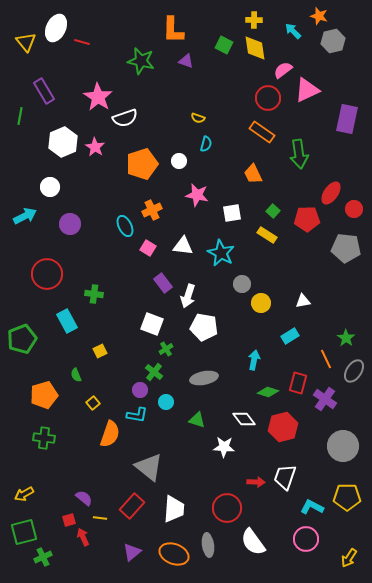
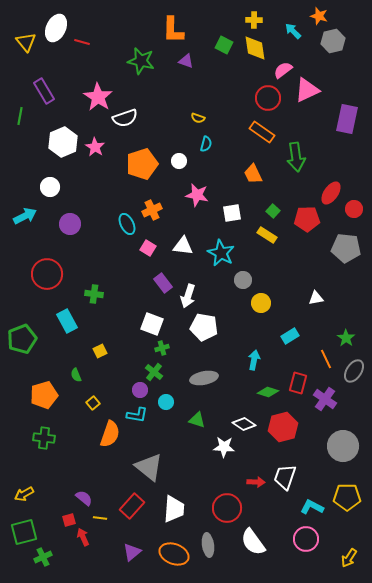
green arrow at (299, 154): moved 3 px left, 3 px down
cyan ellipse at (125, 226): moved 2 px right, 2 px up
gray circle at (242, 284): moved 1 px right, 4 px up
white triangle at (303, 301): moved 13 px right, 3 px up
green cross at (166, 349): moved 4 px left, 1 px up; rotated 16 degrees clockwise
white diamond at (244, 419): moved 5 px down; rotated 20 degrees counterclockwise
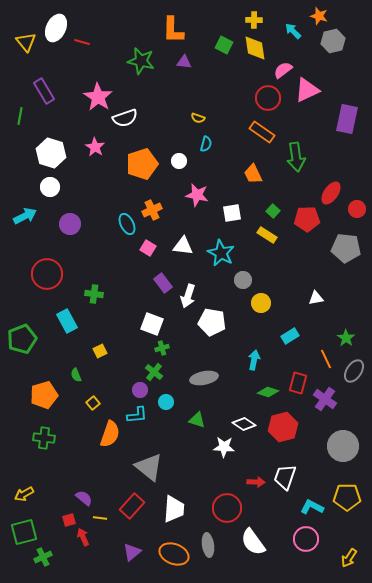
purple triangle at (186, 61): moved 2 px left, 1 px down; rotated 14 degrees counterclockwise
white hexagon at (63, 142): moved 12 px left, 11 px down; rotated 20 degrees counterclockwise
red circle at (354, 209): moved 3 px right
white pentagon at (204, 327): moved 8 px right, 5 px up
cyan L-shape at (137, 415): rotated 15 degrees counterclockwise
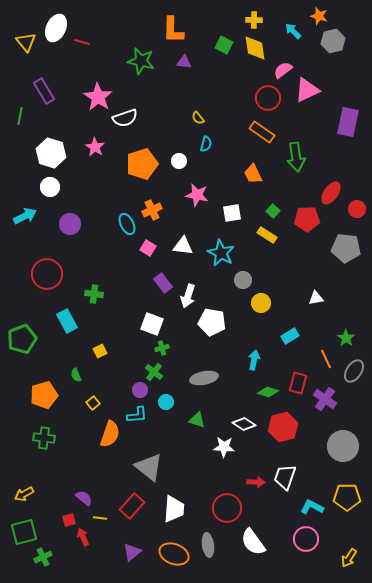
yellow semicircle at (198, 118): rotated 32 degrees clockwise
purple rectangle at (347, 119): moved 1 px right, 3 px down
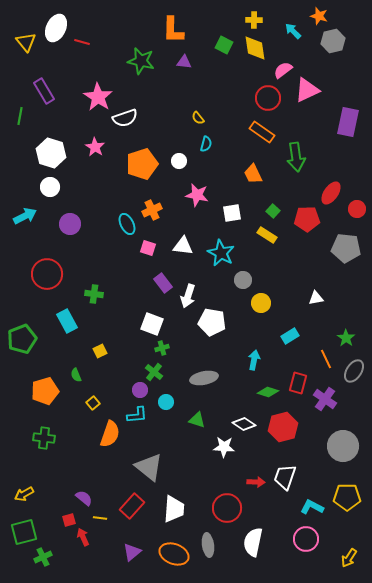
pink square at (148, 248): rotated 14 degrees counterclockwise
orange pentagon at (44, 395): moved 1 px right, 4 px up
white semicircle at (253, 542): rotated 48 degrees clockwise
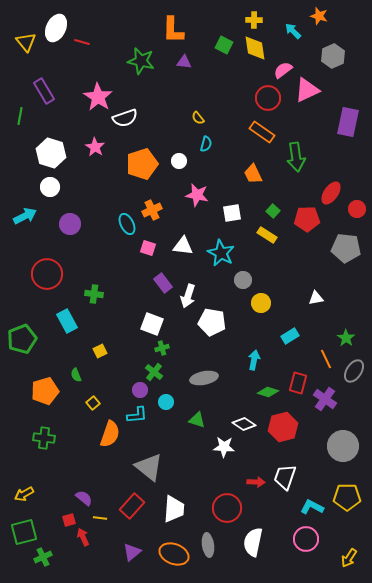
gray hexagon at (333, 41): moved 15 px down; rotated 10 degrees counterclockwise
